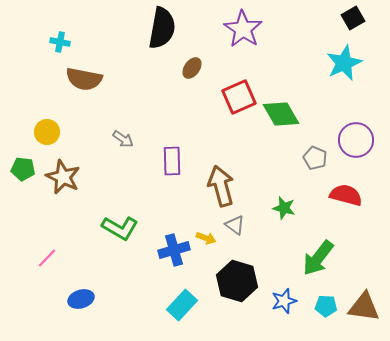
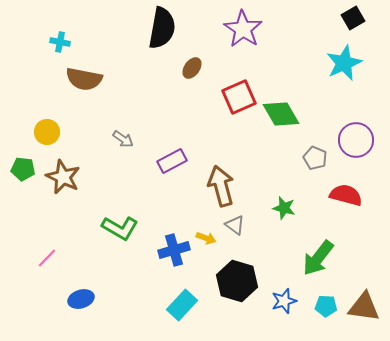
purple rectangle: rotated 64 degrees clockwise
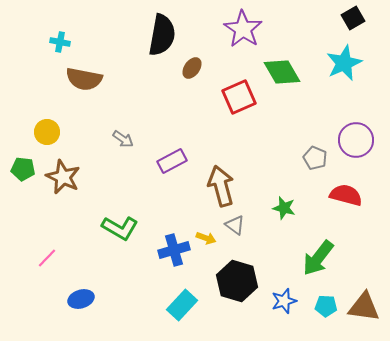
black semicircle: moved 7 px down
green diamond: moved 1 px right, 42 px up
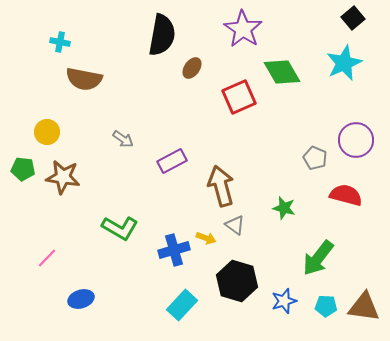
black square: rotated 10 degrees counterclockwise
brown star: rotated 16 degrees counterclockwise
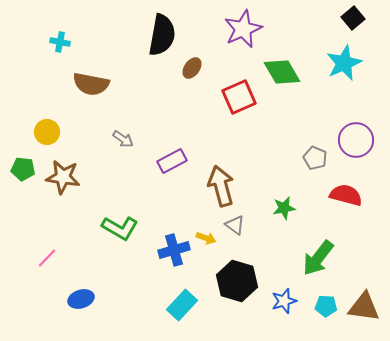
purple star: rotated 15 degrees clockwise
brown semicircle: moved 7 px right, 5 px down
green star: rotated 25 degrees counterclockwise
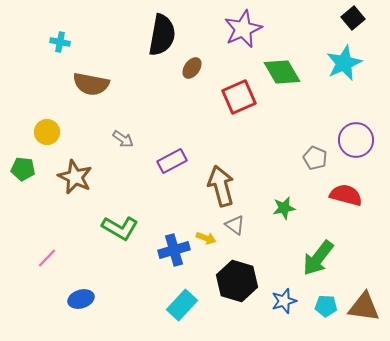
brown star: moved 12 px right; rotated 16 degrees clockwise
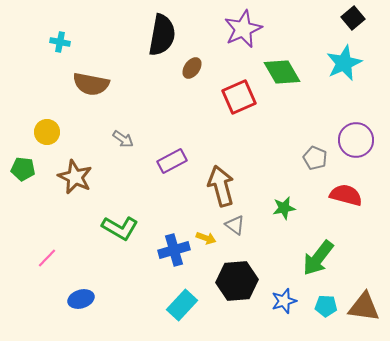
black hexagon: rotated 21 degrees counterclockwise
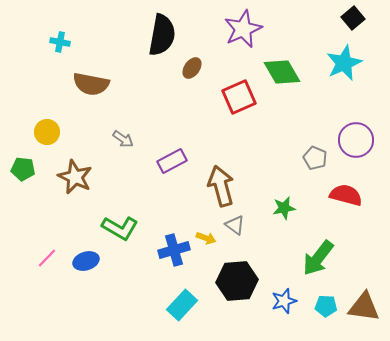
blue ellipse: moved 5 px right, 38 px up
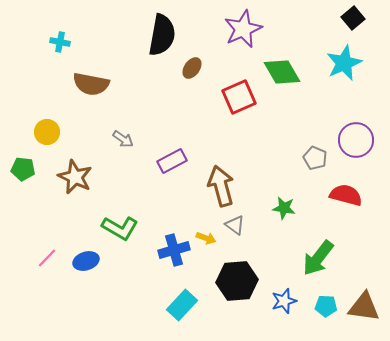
green star: rotated 20 degrees clockwise
